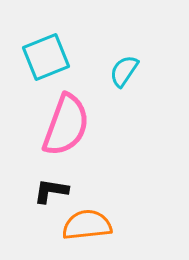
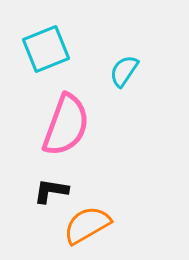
cyan square: moved 8 px up
orange semicircle: rotated 24 degrees counterclockwise
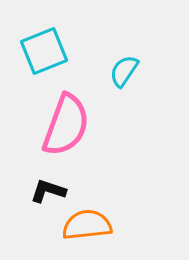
cyan square: moved 2 px left, 2 px down
black L-shape: moved 3 px left; rotated 9 degrees clockwise
orange semicircle: rotated 24 degrees clockwise
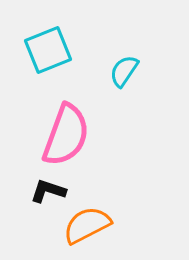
cyan square: moved 4 px right, 1 px up
pink semicircle: moved 10 px down
orange semicircle: rotated 21 degrees counterclockwise
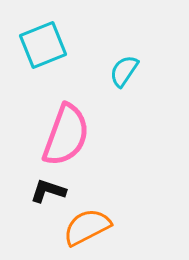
cyan square: moved 5 px left, 5 px up
orange semicircle: moved 2 px down
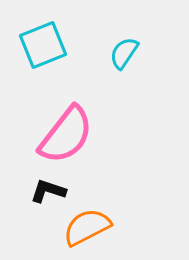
cyan semicircle: moved 18 px up
pink semicircle: rotated 18 degrees clockwise
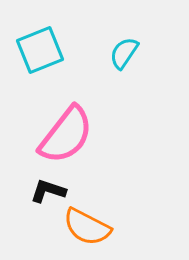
cyan square: moved 3 px left, 5 px down
orange semicircle: rotated 126 degrees counterclockwise
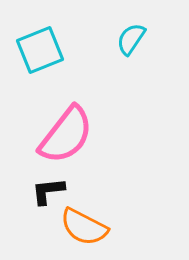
cyan semicircle: moved 7 px right, 14 px up
black L-shape: rotated 24 degrees counterclockwise
orange semicircle: moved 3 px left
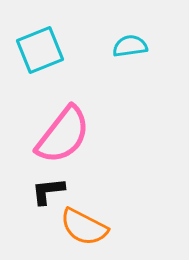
cyan semicircle: moved 1 px left, 7 px down; rotated 48 degrees clockwise
pink semicircle: moved 3 px left
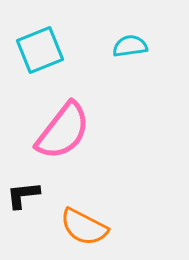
pink semicircle: moved 4 px up
black L-shape: moved 25 px left, 4 px down
